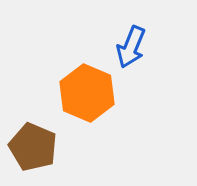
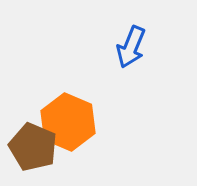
orange hexagon: moved 19 px left, 29 px down
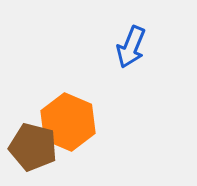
brown pentagon: rotated 9 degrees counterclockwise
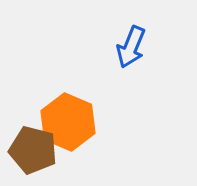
brown pentagon: moved 3 px down
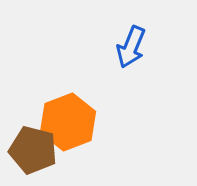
orange hexagon: rotated 16 degrees clockwise
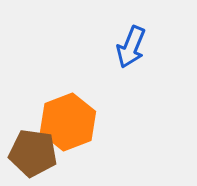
brown pentagon: moved 3 px down; rotated 6 degrees counterclockwise
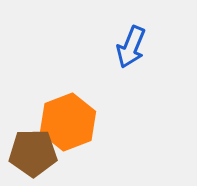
brown pentagon: rotated 9 degrees counterclockwise
